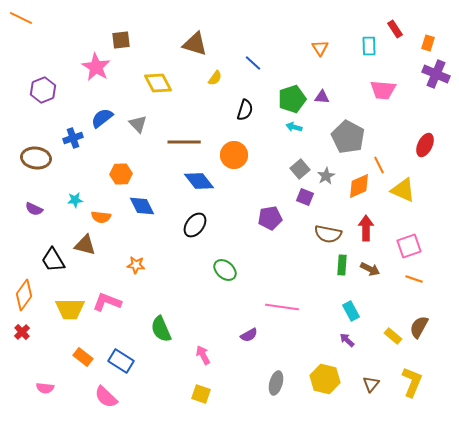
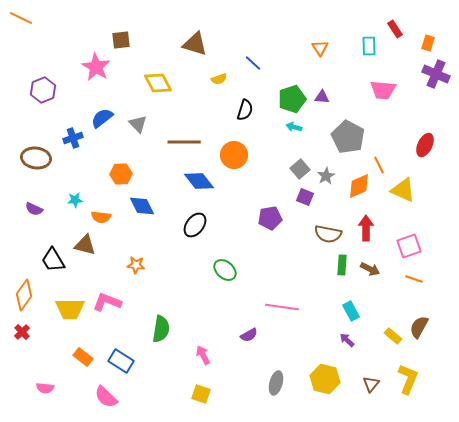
yellow semicircle at (215, 78): moved 4 px right, 1 px down; rotated 35 degrees clockwise
green semicircle at (161, 329): rotated 148 degrees counterclockwise
yellow L-shape at (412, 382): moved 4 px left, 3 px up
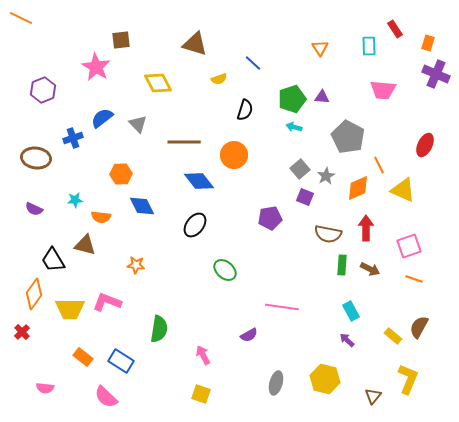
orange diamond at (359, 186): moved 1 px left, 2 px down
orange diamond at (24, 295): moved 10 px right, 1 px up
green semicircle at (161, 329): moved 2 px left
brown triangle at (371, 384): moved 2 px right, 12 px down
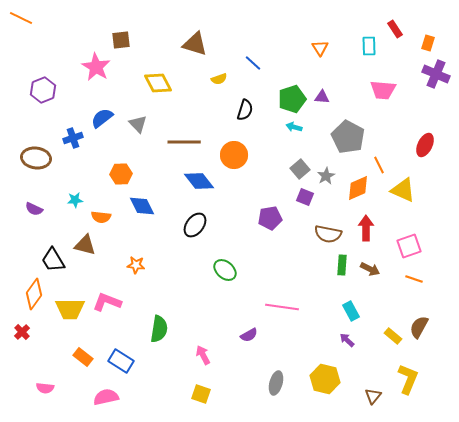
pink semicircle at (106, 397): rotated 125 degrees clockwise
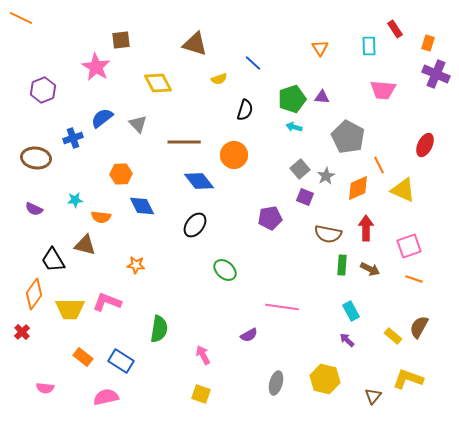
yellow L-shape at (408, 379): rotated 92 degrees counterclockwise
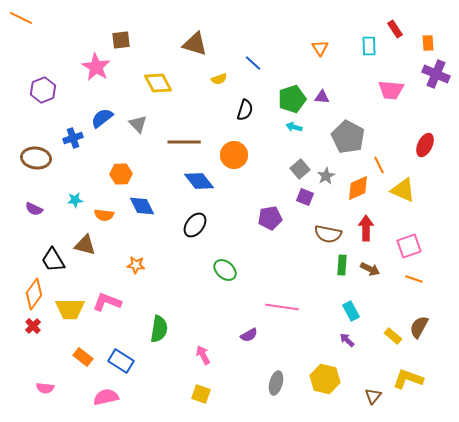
orange rectangle at (428, 43): rotated 21 degrees counterclockwise
pink trapezoid at (383, 90): moved 8 px right
orange semicircle at (101, 217): moved 3 px right, 2 px up
red cross at (22, 332): moved 11 px right, 6 px up
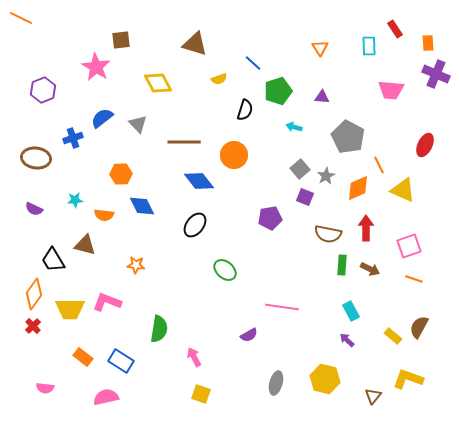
green pentagon at (292, 99): moved 14 px left, 8 px up
pink arrow at (203, 355): moved 9 px left, 2 px down
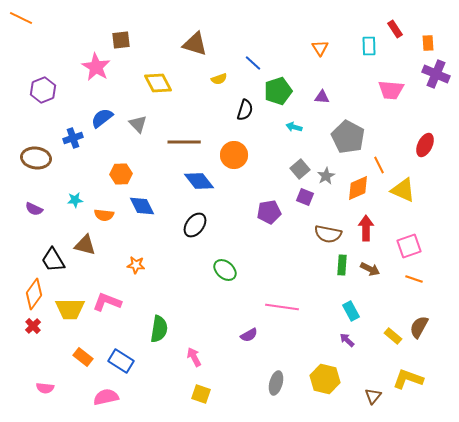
purple pentagon at (270, 218): moved 1 px left, 6 px up
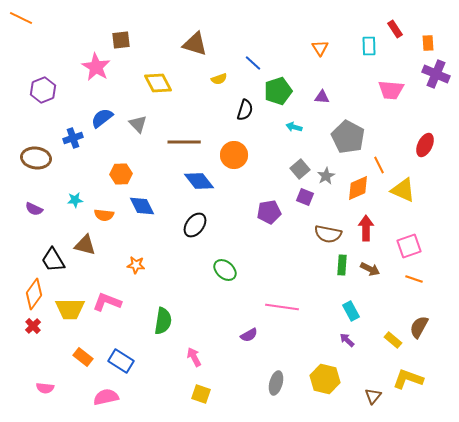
green semicircle at (159, 329): moved 4 px right, 8 px up
yellow rectangle at (393, 336): moved 4 px down
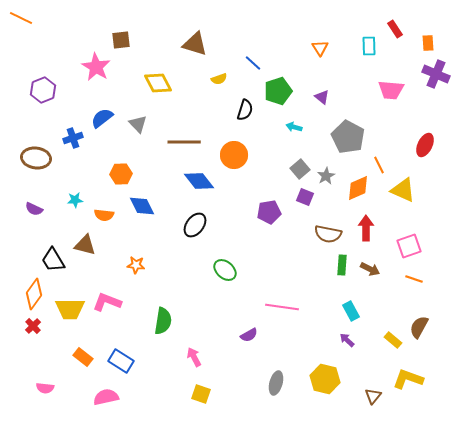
purple triangle at (322, 97): rotated 35 degrees clockwise
